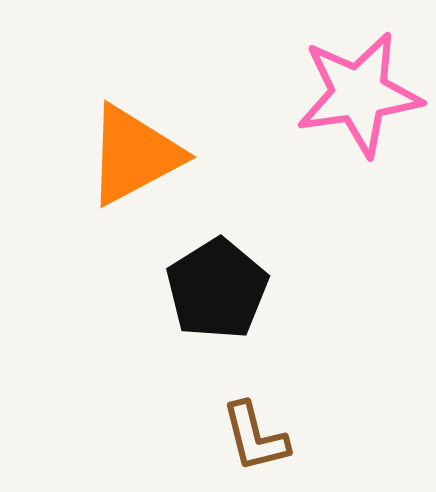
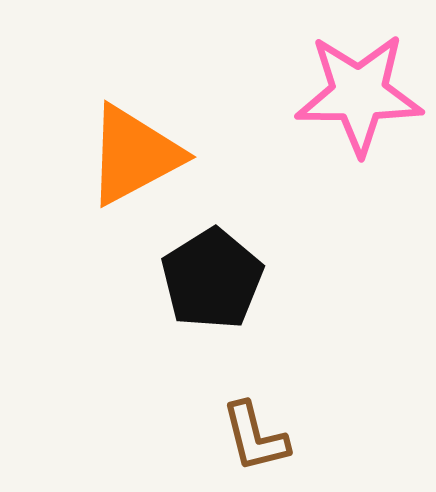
pink star: rotated 8 degrees clockwise
black pentagon: moved 5 px left, 10 px up
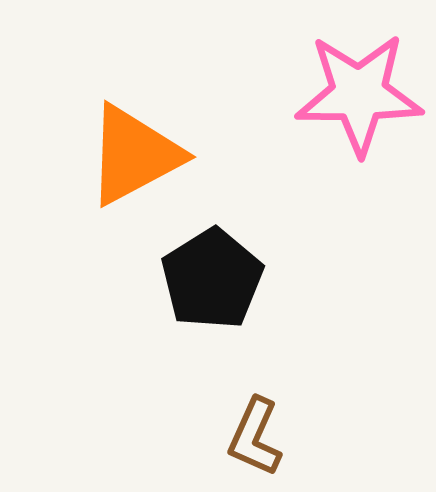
brown L-shape: rotated 38 degrees clockwise
